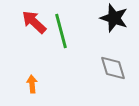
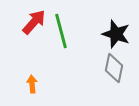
black star: moved 2 px right, 16 px down
red arrow: rotated 88 degrees clockwise
gray diamond: moved 1 px right; rotated 28 degrees clockwise
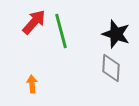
gray diamond: moved 3 px left; rotated 8 degrees counterclockwise
